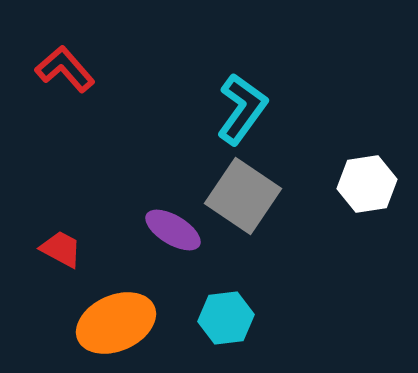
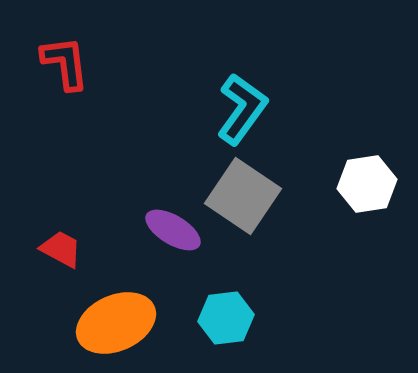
red L-shape: moved 6 px up; rotated 34 degrees clockwise
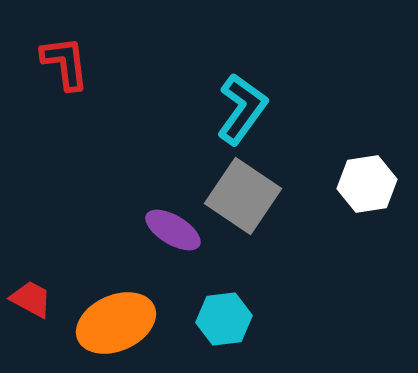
red trapezoid: moved 30 px left, 50 px down
cyan hexagon: moved 2 px left, 1 px down
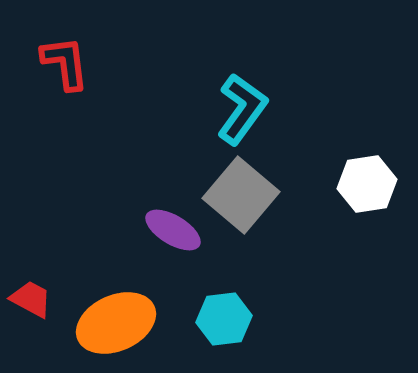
gray square: moved 2 px left, 1 px up; rotated 6 degrees clockwise
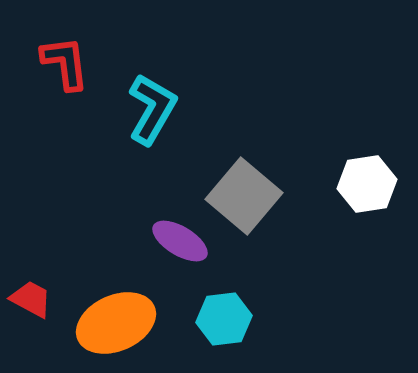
cyan L-shape: moved 90 px left; rotated 6 degrees counterclockwise
gray square: moved 3 px right, 1 px down
purple ellipse: moved 7 px right, 11 px down
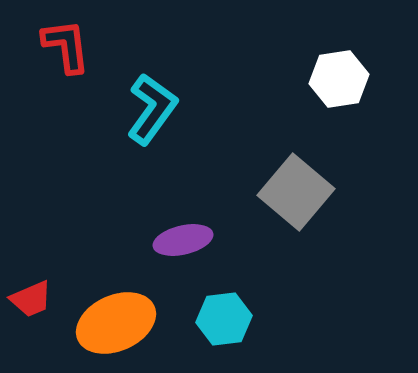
red L-shape: moved 1 px right, 17 px up
cyan L-shape: rotated 6 degrees clockwise
white hexagon: moved 28 px left, 105 px up
gray square: moved 52 px right, 4 px up
purple ellipse: moved 3 px right, 1 px up; rotated 44 degrees counterclockwise
red trapezoid: rotated 129 degrees clockwise
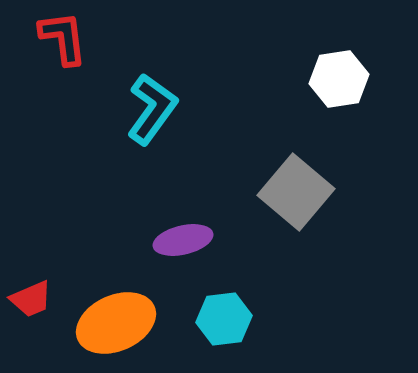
red L-shape: moved 3 px left, 8 px up
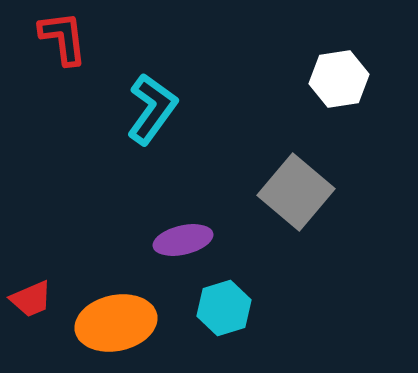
cyan hexagon: moved 11 px up; rotated 10 degrees counterclockwise
orange ellipse: rotated 12 degrees clockwise
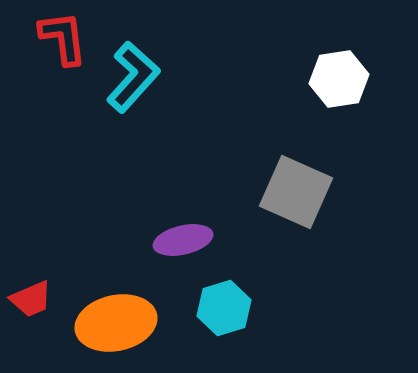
cyan L-shape: moved 19 px left, 32 px up; rotated 6 degrees clockwise
gray square: rotated 16 degrees counterclockwise
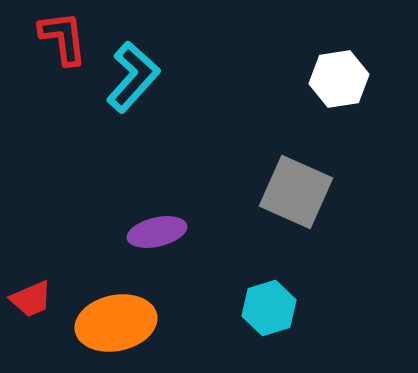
purple ellipse: moved 26 px left, 8 px up
cyan hexagon: moved 45 px right
